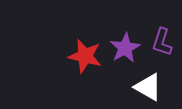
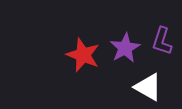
purple L-shape: moved 1 px up
red star: moved 2 px left, 1 px up; rotated 8 degrees clockwise
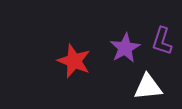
red star: moved 9 px left, 6 px down
white triangle: rotated 36 degrees counterclockwise
